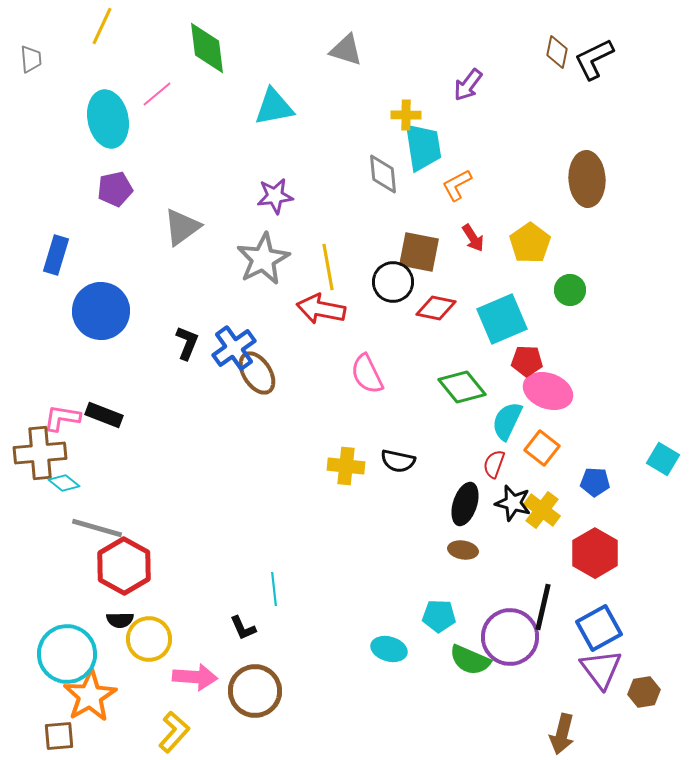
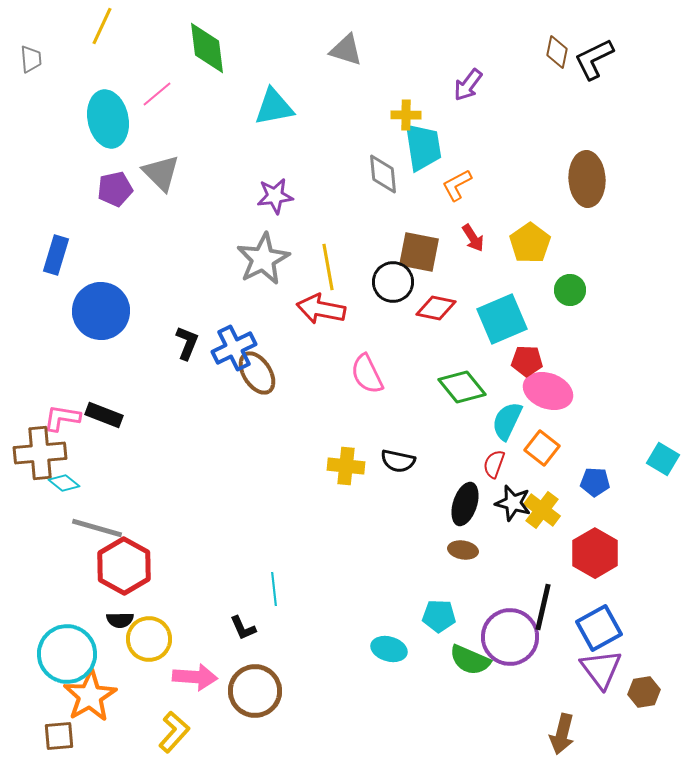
gray triangle at (182, 227): moved 21 px left, 54 px up; rotated 39 degrees counterclockwise
blue cross at (234, 348): rotated 9 degrees clockwise
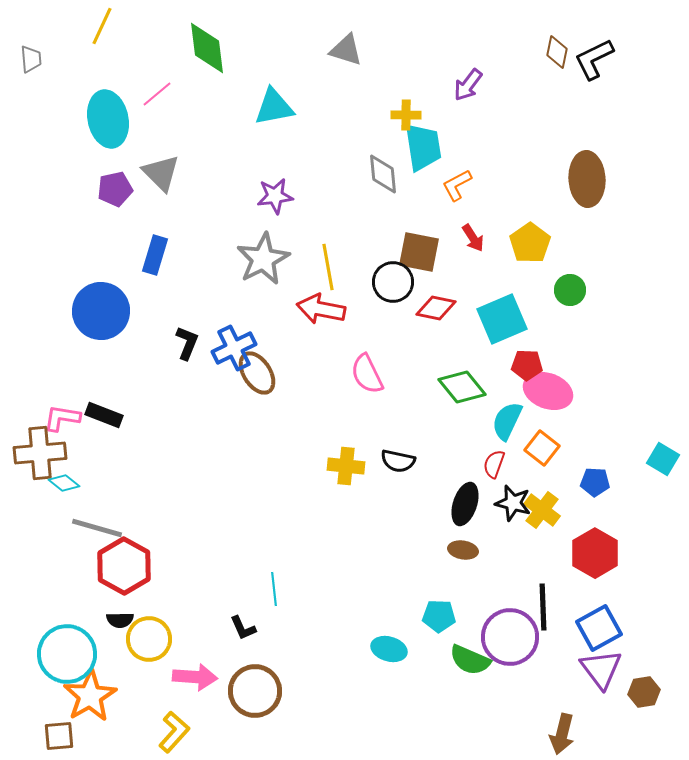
blue rectangle at (56, 255): moved 99 px right
red pentagon at (527, 361): moved 4 px down
black line at (543, 607): rotated 15 degrees counterclockwise
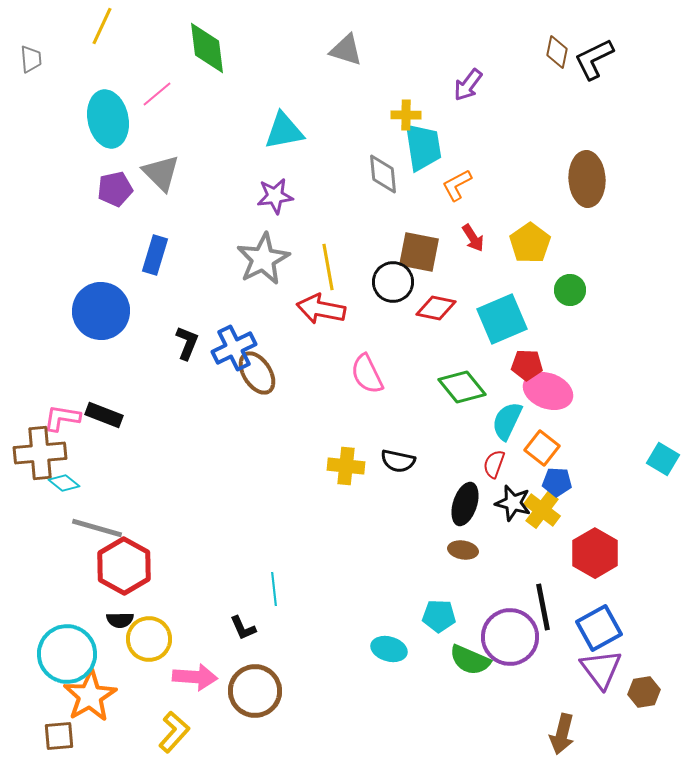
cyan triangle at (274, 107): moved 10 px right, 24 px down
blue pentagon at (595, 482): moved 38 px left
black line at (543, 607): rotated 9 degrees counterclockwise
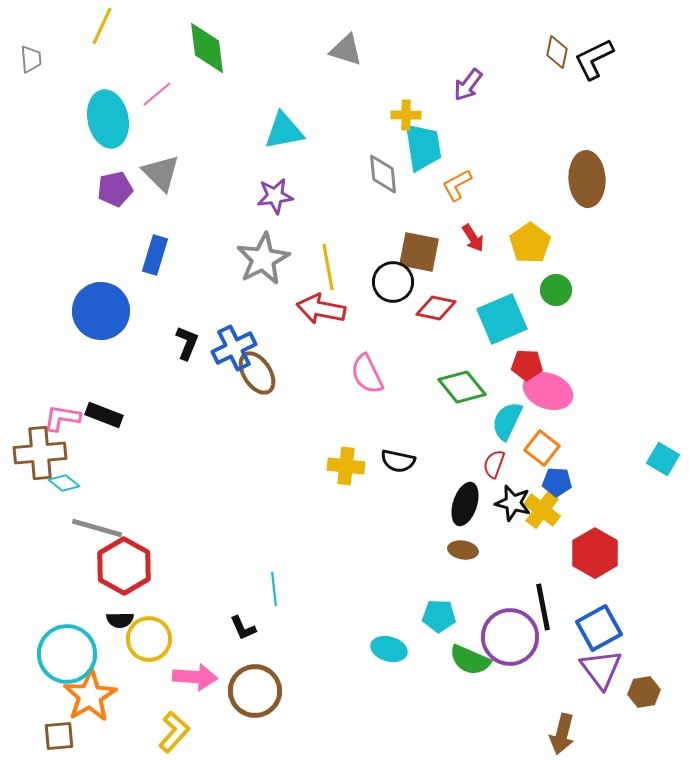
green circle at (570, 290): moved 14 px left
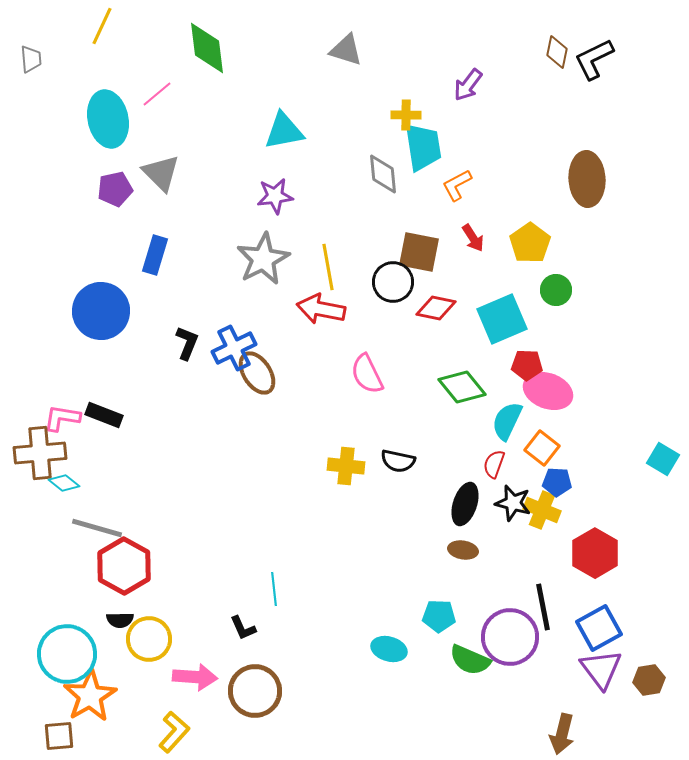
yellow cross at (542, 510): rotated 15 degrees counterclockwise
brown hexagon at (644, 692): moved 5 px right, 12 px up
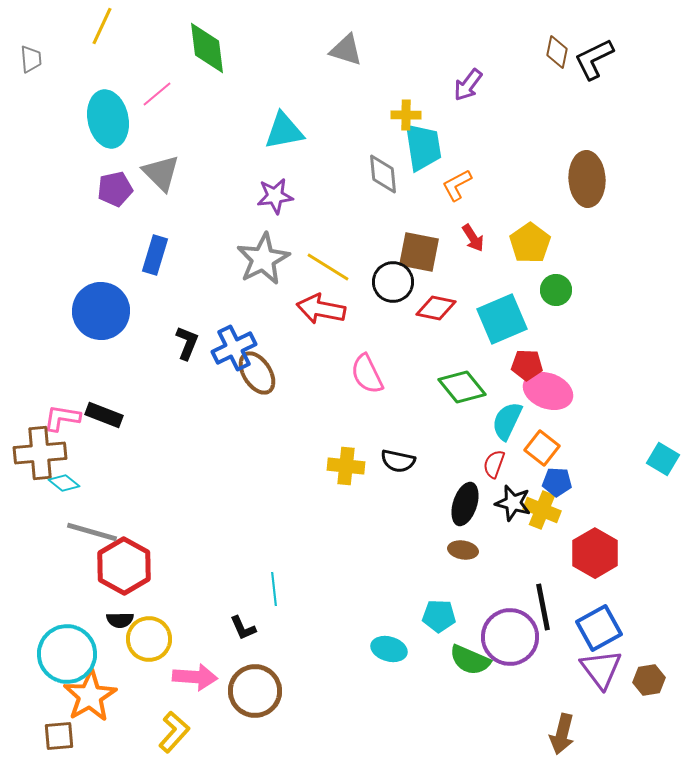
yellow line at (328, 267): rotated 48 degrees counterclockwise
gray line at (97, 528): moved 5 px left, 4 px down
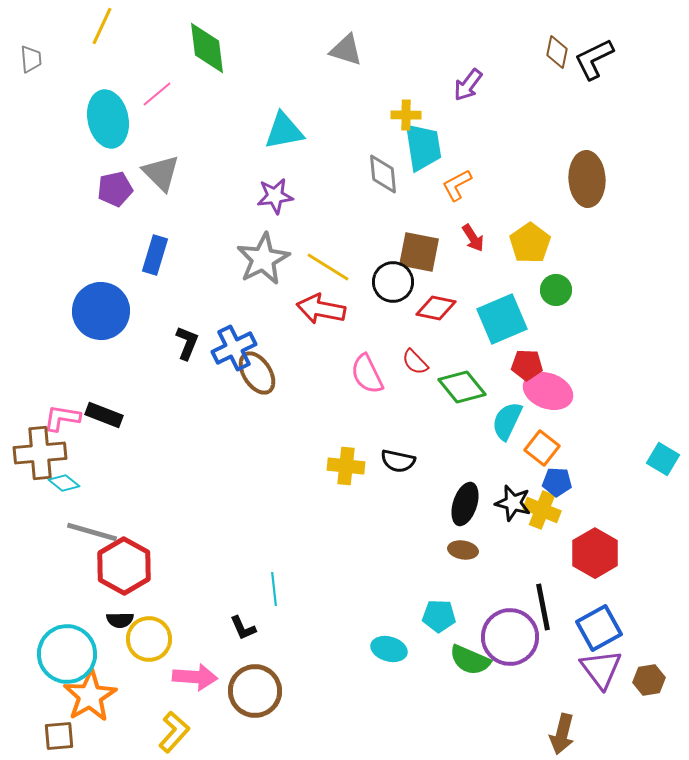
red semicircle at (494, 464): moved 79 px left, 102 px up; rotated 64 degrees counterclockwise
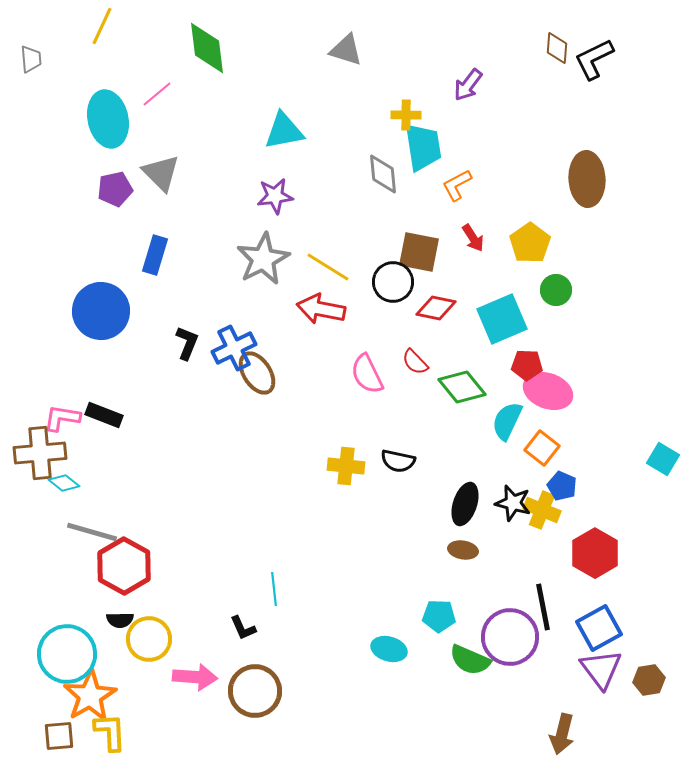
brown diamond at (557, 52): moved 4 px up; rotated 8 degrees counterclockwise
blue pentagon at (557, 482): moved 5 px right, 4 px down; rotated 20 degrees clockwise
yellow L-shape at (174, 732): moved 64 px left; rotated 45 degrees counterclockwise
